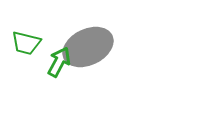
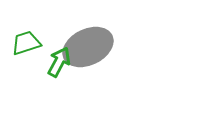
green trapezoid: rotated 148 degrees clockwise
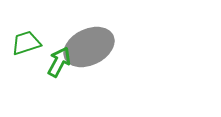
gray ellipse: moved 1 px right
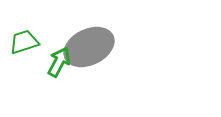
green trapezoid: moved 2 px left, 1 px up
